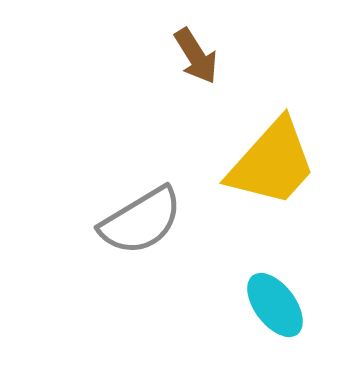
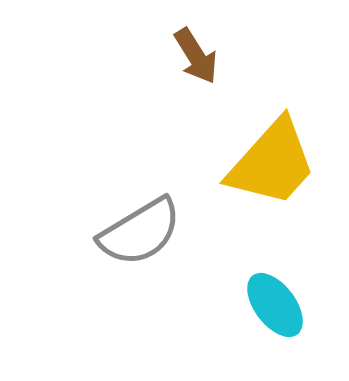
gray semicircle: moved 1 px left, 11 px down
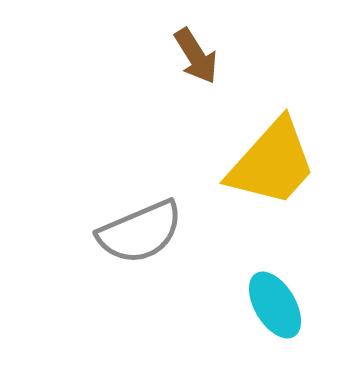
gray semicircle: rotated 8 degrees clockwise
cyan ellipse: rotated 6 degrees clockwise
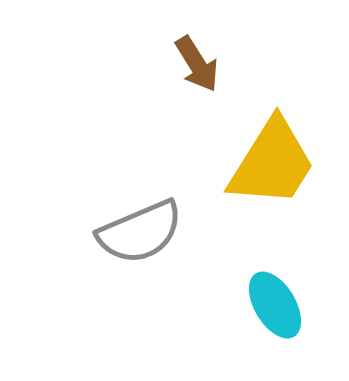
brown arrow: moved 1 px right, 8 px down
yellow trapezoid: rotated 10 degrees counterclockwise
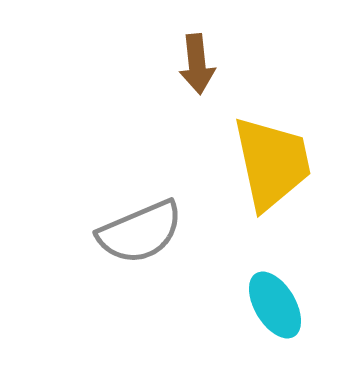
brown arrow: rotated 26 degrees clockwise
yellow trapezoid: rotated 44 degrees counterclockwise
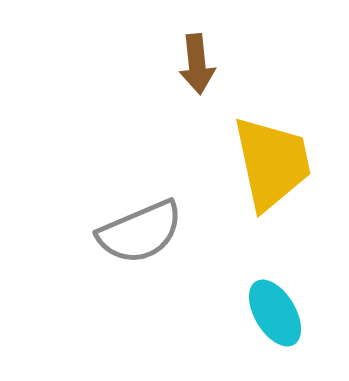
cyan ellipse: moved 8 px down
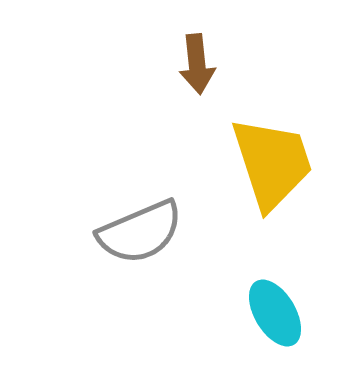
yellow trapezoid: rotated 6 degrees counterclockwise
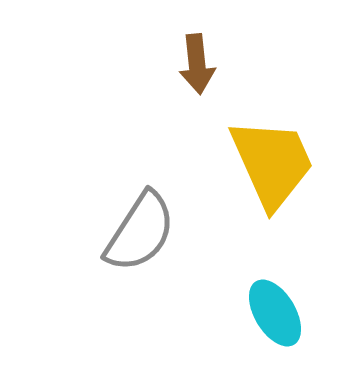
yellow trapezoid: rotated 6 degrees counterclockwise
gray semicircle: rotated 34 degrees counterclockwise
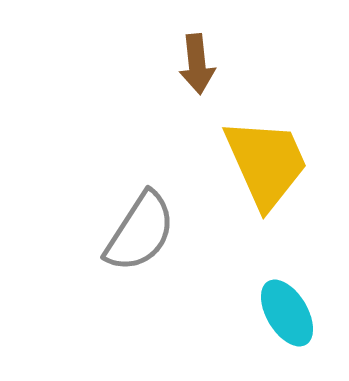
yellow trapezoid: moved 6 px left
cyan ellipse: moved 12 px right
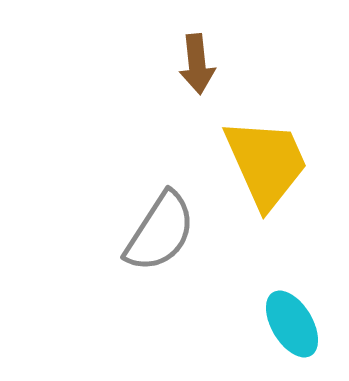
gray semicircle: moved 20 px right
cyan ellipse: moved 5 px right, 11 px down
